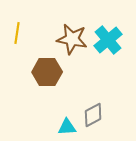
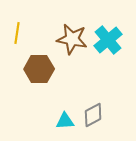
brown hexagon: moved 8 px left, 3 px up
cyan triangle: moved 2 px left, 6 px up
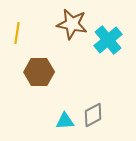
brown star: moved 15 px up
brown hexagon: moved 3 px down
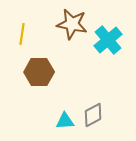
yellow line: moved 5 px right, 1 px down
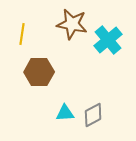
cyan triangle: moved 8 px up
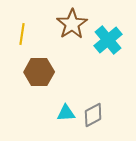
brown star: rotated 28 degrees clockwise
cyan triangle: moved 1 px right
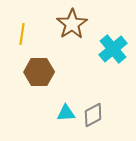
cyan cross: moved 5 px right, 9 px down
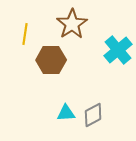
yellow line: moved 3 px right
cyan cross: moved 5 px right, 1 px down
brown hexagon: moved 12 px right, 12 px up
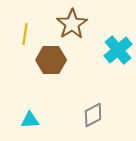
cyan triangle: moved 36 px left, 7 px down
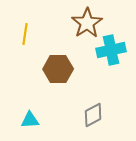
brown star: moved 15 px right, 1 px up
cyan cross: moved 7 px left; rotated 28 degrees clockwise
brown hexagon: moved 7 px right, 9 px down
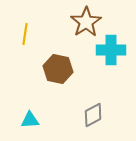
brown star: moved 1 px left, 1 px up
cyan cross: rotated 12 degrees clockwise
brown hexagon: rotated 12 degrees clockwise
